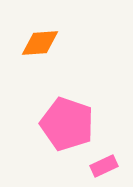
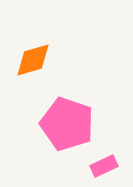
orange diamond: moved 7 px left, 17 px down; rotated 12 degrees counterclockwise
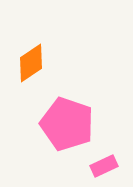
orange diamond: moved 2 px left, 3 px down; rotated 18 degrees counterclockwise
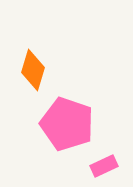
orange diamond: moved 2 px right, 7 px down; rotated 39 degrees counterclockwise
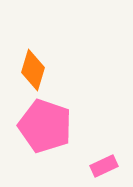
pink pentagon: moved 22 px left, 2 px down
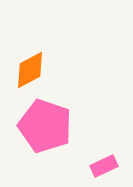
orange diamond: moved 3 px left; rotated 45 degrees clockwise
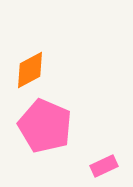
pink pentagon: rotated 4 degrees clockwise
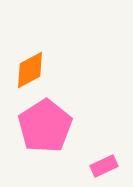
pink pentagon: rotated 16 degrees clockwise
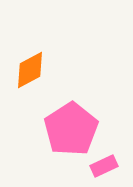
pink pentagon: moved 26 px right, 3 px down
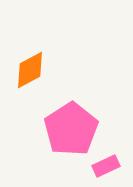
pink rectangle: moved 2 px right
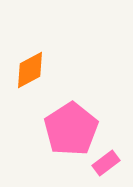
pink rectangle: moved 3 px up; rotated 12 degrees counterclockwise
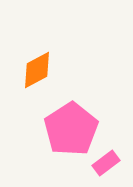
orange diamond: moved 7 px right
